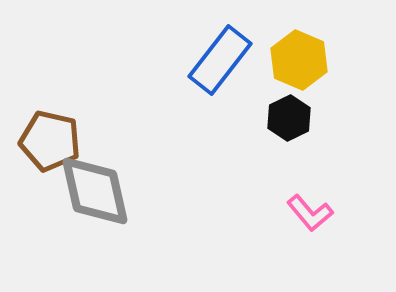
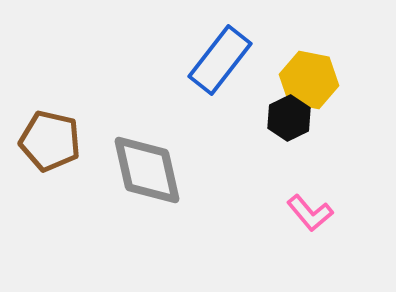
yellow hexagon: moved 10 px right, 20 px down; rotated 12 degrees counterclockwise
gray diamond: moved 52 px right, 21 px up
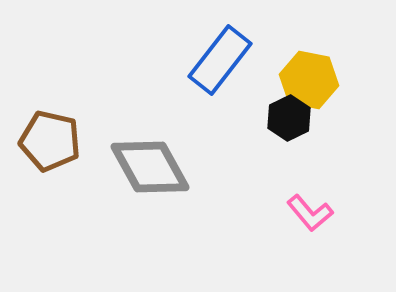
gray diamond: moved 3 px right, 3 px up; rotated 16 degrees counterclockwise
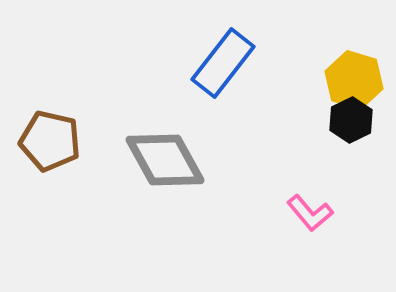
blue rectangle: moved 3 px right, 3 px down
yellow hexagon: moved 45 px right; rotated 6 degrees clockwise
black hexagon: moved 62 px right, 2 px down
gray diamond: moved 15 px right, 7 px up
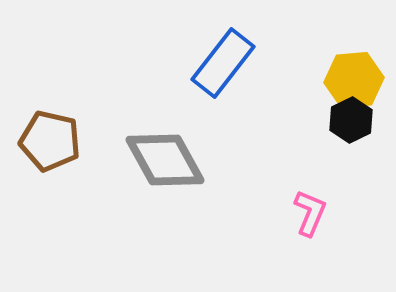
yellow hexagon: rotated 22 degrees counterclockwise
pink L-shape: rotated 117 degrees counterclockwise
